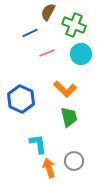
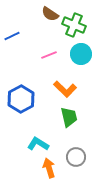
brown semicircle: moved 2 px right, 2 px down; rotated 84 degrees counterclockwise
blue line: moved 18 px left, 3 px down
pink line: moved 2 px right, 2 px down
blue hexagon: rotated 8 degrees clockwise
cyan L-shape: rotated 50 degrees counterclockwise
gray circle: moved 2 px right, 4 px up
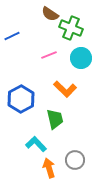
green cross: moved 3 px left, 3 px down
cyan circle: moved 4 px down
green trapezoid: moved 14 px left, 2 px down
cyan L-shape: moved 2 px left; rotated 15 degrees clockwise
gray circle: moved 1 px left, 3 px down
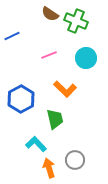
green cross: moved 5 px right, 7 px up
cyan circle: moved 5 px right
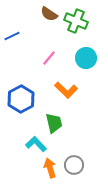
brown semicircle: moved 1 px left
pink line: moved 3 px down; rotated 28 degrees counterclockwise
orange L-shape: moved 1 px right, 1 px down
green trapezoid: moved 1 px left, 4 px down
gray circle: moved 1 px left, 5 px down
orange arrow: moved 1 px right
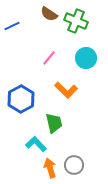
blue line: moved 10 px up
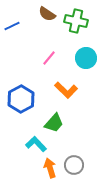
brown semicircle: moved 2 px left
green cross: rotated 10 degrees counterclockwise
green trapezoid: rotated 55 degrees clockwise
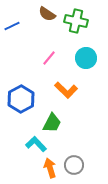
green trapezoid: moved 2 px left; rotated 15 degrees counterclockwise
